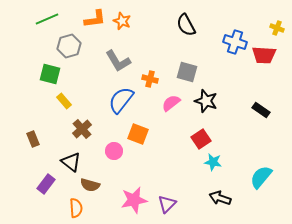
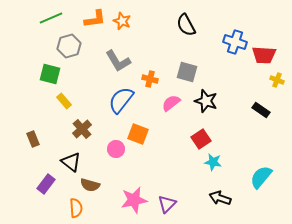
green line: moved 4 px right, 1 px up
yellow cross: moved 52 px down
pink circle: moved 2 px right, 2 px up
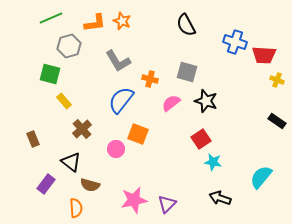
orange L-shape: moved 4 px down
black rectangle: moved 16 px right, 11 px down
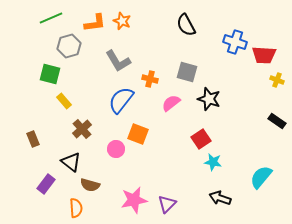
black star: moved 3 px right, 2 px up
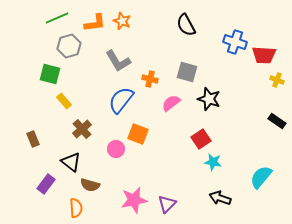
green line: moved 6 px right
